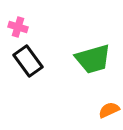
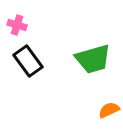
pink cross: moved 1 px left, 2 px up
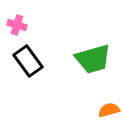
orange semicircle: rotated 10 degrees clockwise
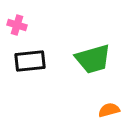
black rectangle: moved 2 px right; rotated 60 degrees counterclockwise
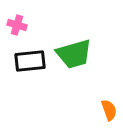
green trapezoid: moved 19 px left, 5 px up
orange semicircle: rotated 85 degrees clockwise
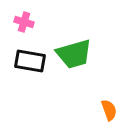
pink cross: moved 7 px right, 3 px up
black rectangle: rotated 16 degrees clockwise
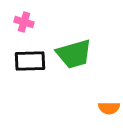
black rectangle: rotated 12 degrees counterclockwise
orange semicircle: moved 2 px up; rotated 110 degrees clockwise
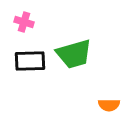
orange semicircle: moved 3 px up
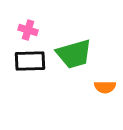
pink cross: moved 4 px right, 8 px down
orange semicircle: moved 4 px left, 18 px up
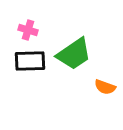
green trapezoid: rotated 18 degrees counterclockwise
orange semicircle: rotated 20 degrees clockwise
